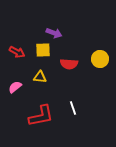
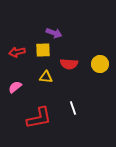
red arrow: rotated 140 degrees clockwise
yellow circle: moved 5 px down
yellow triangle: moved 6 px right
red L-shape: moved 2 px left, 2 px down
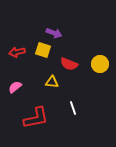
yellow square: rotated 21 degrees clockwise
red semicircle: rotated 18 degrees clockwise
yellow triangle: moved 6 px right, 5 px down
red L-shape: moved 3 px left
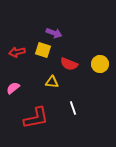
pink semicircle: moved 2 px left, 1 px down
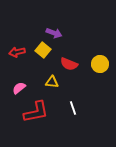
yellow square: rotated 21 degrees clockwise
pink semicircle: moved 6 px right
red L-shape: moved 6 px up
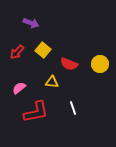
purple arrow: moved 23 px left, 10 px up
red arrow: rotated 35 degrees counterclockwise
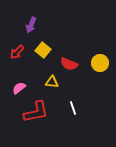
purple arrow: moved 2 px down; rotated 91 degrees clockwise
yellow circle: moved 1 px up
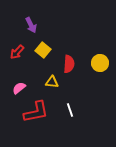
purple arrow: rotated 49 degrees counterclockwise
red semicircle: rotated 108 degrees counterclockwise
white line: moved 3 px left, 2 px down
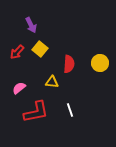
yellow square: moved 3 px left, 1 px up
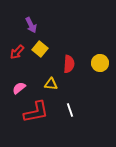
yellow triangle: moved 1 px left, 2 px down
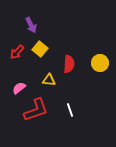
yellow triangle: moved 2 px left, 4 px up
red L-shape: moved 2 px up; rotated 8 degrees counterclockwise
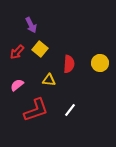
pink semicircle: moved 2 px left, 3 px up
white line: rotated 56 degrees clockwise
